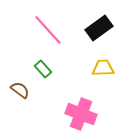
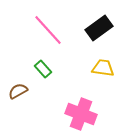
yellow trapezoid: rotated 10 degrees clockwise
brown semicircle: moved 2 px left, 1 px down; rotated 66 degrees counterclockwise
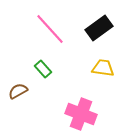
pink line: moved 2 px right, 1 px up
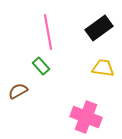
pink line: moved 2 px left, 3 px down; rotated 32 degrees clockwise
green rectangle: moved 2 px left, 3 px up
pink cross: moved 5 px right, 3 px down
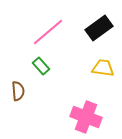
pink line: rotated 60 degrees clockwise
brown semicircle: rotated 114 degrees clockwise
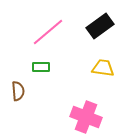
black rectangle: moved 1 px right, 2 px up
green rectangle: moved 1 px down; rotated 48 degrees counterclockwise
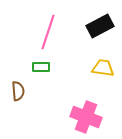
black rectangle: rotated 8 degrees clockwise
pink line: rotated 32 degrees counterclockwise
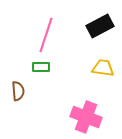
pink line: moved 2 px left, 3 px down
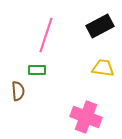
green rectangle: moved 4 px left, 3 px down
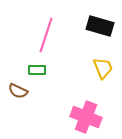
black rectangle: rotated 44 degrees clockwise
yellow trapezoid: rotated 60 degrees clockwise
brown semicircle: rotated 120 degrees clockwise
